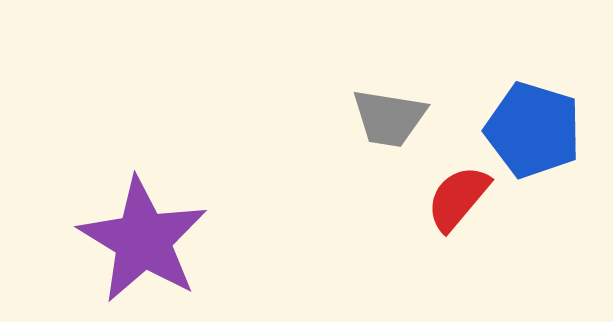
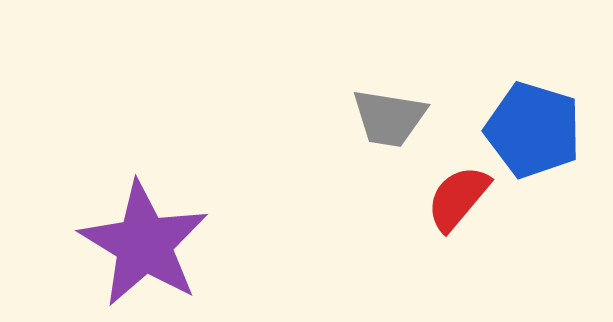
purple star: moved 1 px right, 4 px down
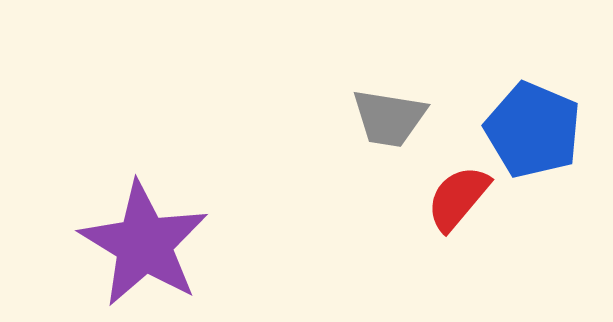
blue pentagon: rotated 6 degrees clockwise
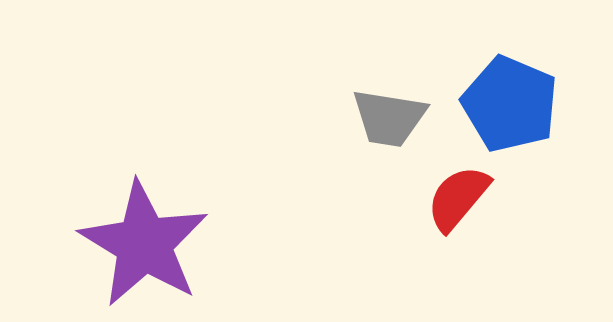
blue pentagon: moved 23 px left, 26 px up
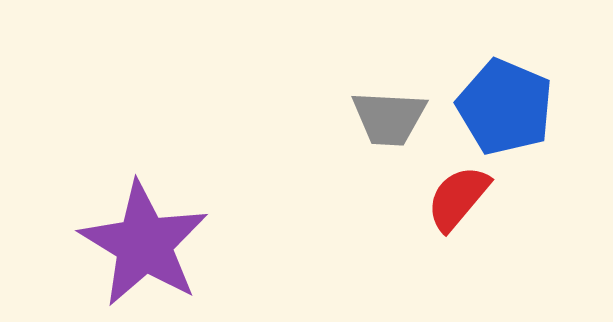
blue pentagon: moved 5 px left, 3 px down
gray trapezoid: rotated 6 degrees counterclockwise
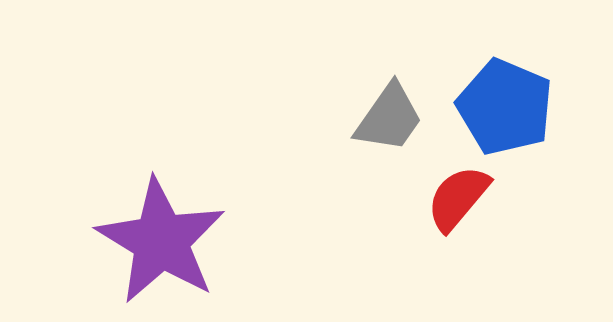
gray trapezoid: rotated 58 degrees counterclockwise
purple star: moved 17 px right, 3 px up
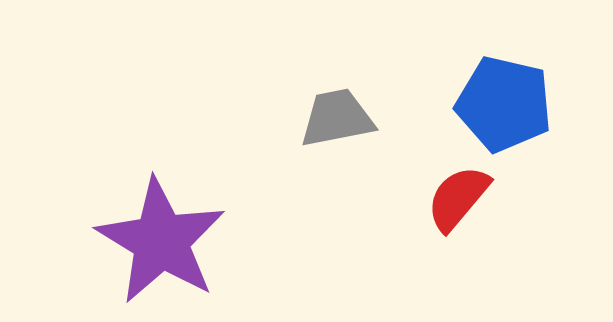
blue pentagon: moved 1 px left, 3 px up; rotated 10 degrees counterclockwise
gray trapezoid: moved 52 px left; rotated 136 degrees counterclockwise
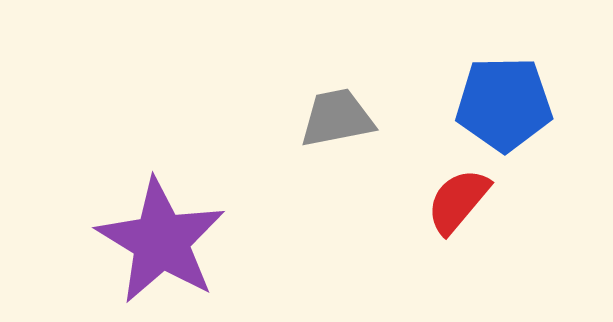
blue pentagon: rotated 14 degrees counterclockwise
red semicircle: moved 3 px down
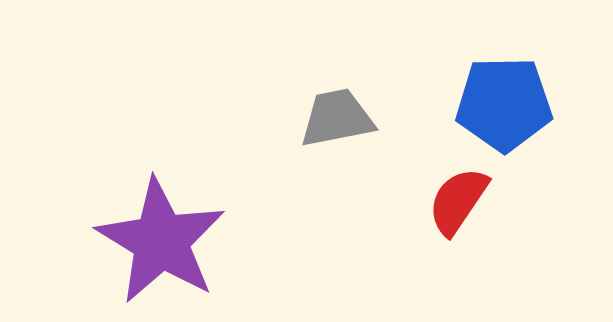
red semicircle: rotated 6 degrees counterclockwise
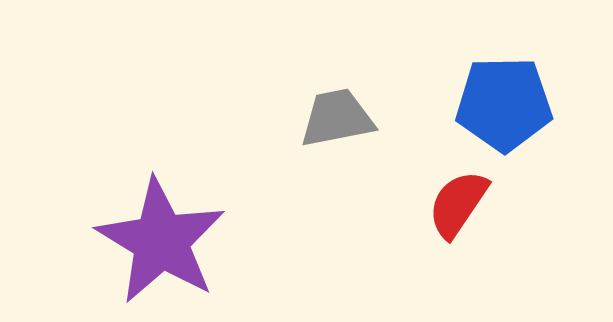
red semicircle: moved 3 px down
